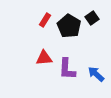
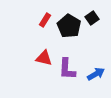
red triangle: rotated 18 degrees clockwise
blue arrow: rotated 108 degrees clockwise
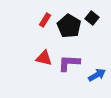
black square: rotated 16 degrees counterclockwise
purple L-shape: moved 2 px right, 6 px up; rotated 90 degrees clockwise
blue arrow: moved 1 px right, 1 px down
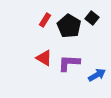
red triangle: rotated 18 degrees clockwise
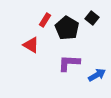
black pentagon: moved 2 px left, 2 px down
red triangle: moved 13 px left, 13 px up
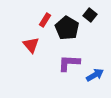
black square: moved 2 px left, 3 px up
red triangle: rotated 18 degrees clockwise
blue arrow: moved 2 px left
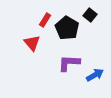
red triangle: moved 1 px right, 2 px up
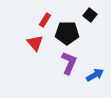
black pentagon: moved 5 px down; rotated 30 degrees counterclockwise
red triangle: moved 3 px right
purple L-shape: rotated 110 degrees clockwise
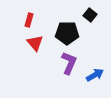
red rectangle: moved 16 px left; rotated 16 degrees counterclockwise
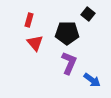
black square: moved 2 px left, 1 px up
blue arrow: moved 3 px left, 5 px down; rotated 66 degrees clockwise
